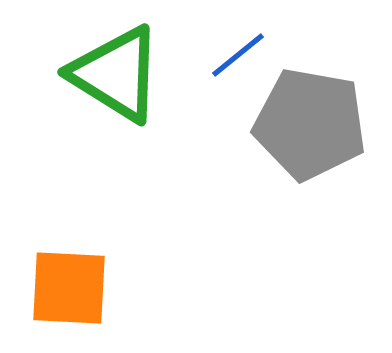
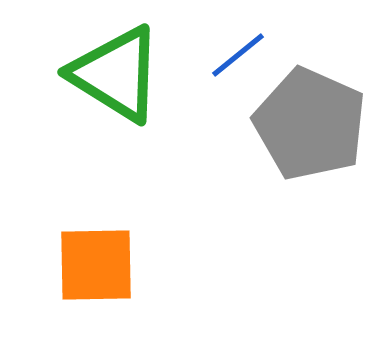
gray pentagon: rotated 14 degrees clockwise
orange square: moved 27 px right, 23 px up; rotated 4 degrees counterclockwise
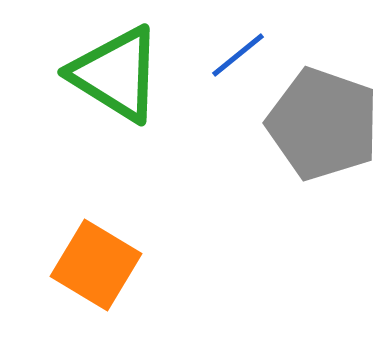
gray pentagon: moved 13 px right; rotated 5 degrees counterclockwise
orange square: rotated 32 degrees clockwise
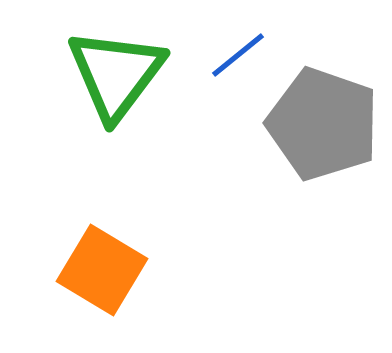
green triangle: rotated 35 degrees clockwise
orange square: moved 6 px right, 5 px down
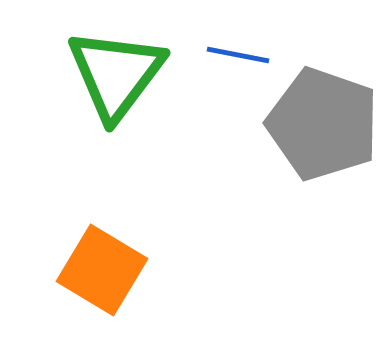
blue line: rotated 50 degrees clockwise
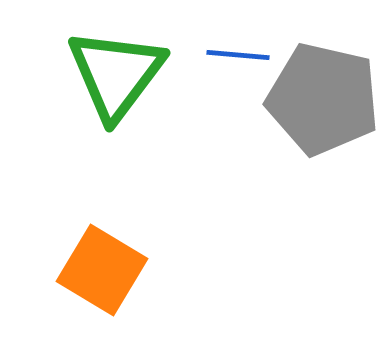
blue line: rotated 6 degrees counterclockwise
gray pentagon: moved 25 px up; rotated 6 degrees counterclockwise
